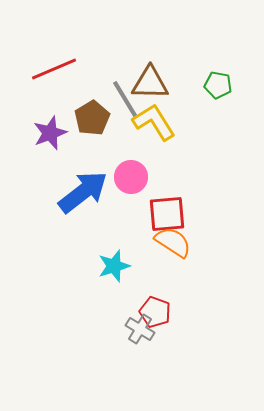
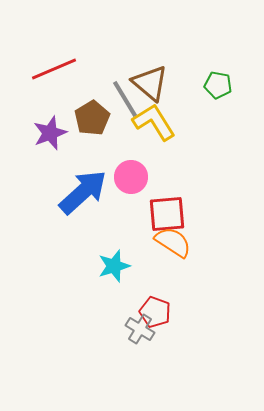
brown triangle: rotated 39 degrees clockwise
blue arrow: rotated 4 degrees counterclockwise
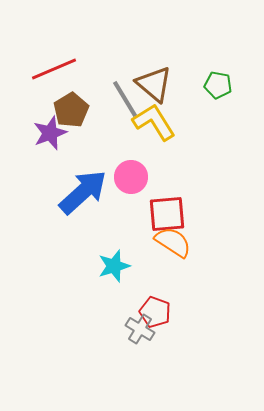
brown triangle: moved 4 px right, 1 px down
brown pentagon: moved 21 px left, 8 px up
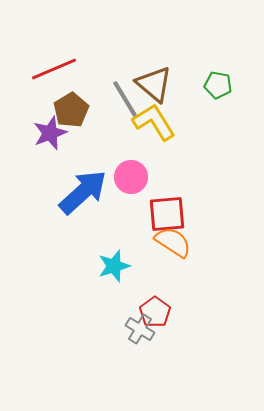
red pentagon: rotated 16 degrees clockwise
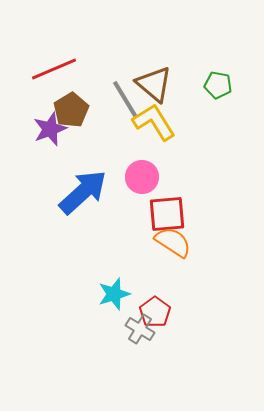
purple star: moved 4 px up
pink circle: moved 11 px right
cyan star: moved 28 px down
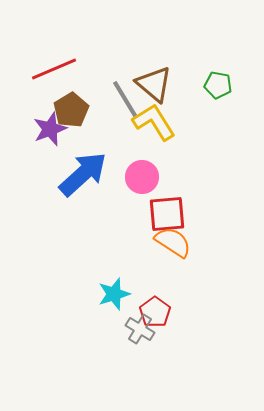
blue arrow: moved 18 px up
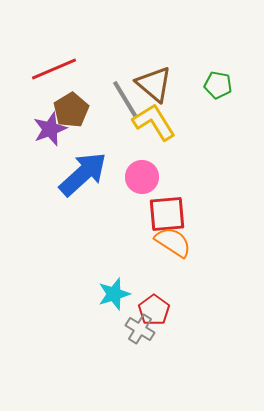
red pentagon: moved 1 px left, 2 px up
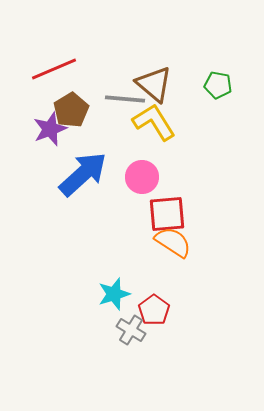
gray line: rotated 54 degrees counterclockwise
gray cross: moved 9 px left, 1 px down
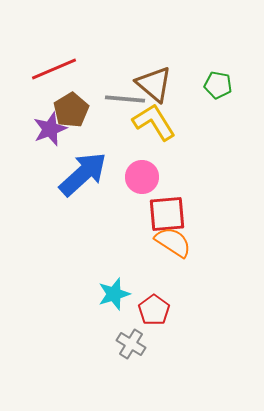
gray cross: moved 14 px down
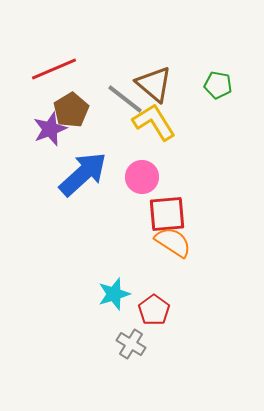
gray line: rotated 33 degrees clockwise
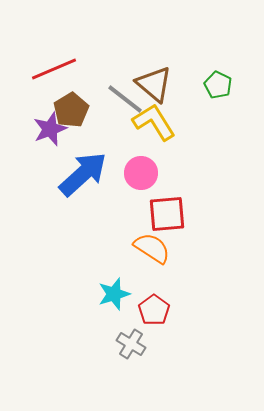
green pentagon: rotated 16 degrees clockwise
pink circle: moved 1 px left, 4 px up
orange semicircle: moved 21 px left, 6 px down
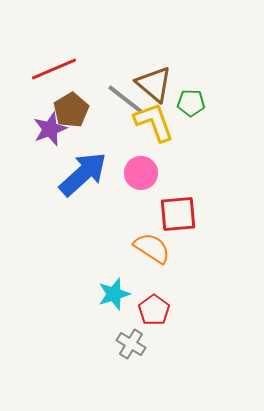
green pentagon: moved 27 px left, 18 px down; rotated 24 degrees counterclockwise
yellow L-shape: rotated 12 degrees clockwise
red square: moved 11 px right
